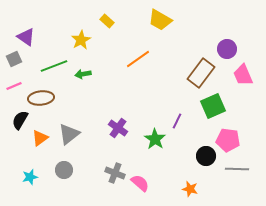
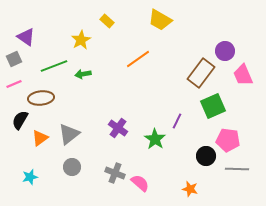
purple circle: moved 2 px left, 2 px down
pink line: moved 2 px up
gray circle: moved 8 px right, 3 px up
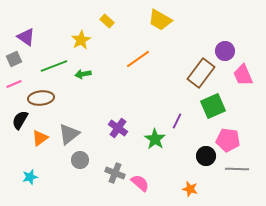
gray circle: moved 8 px right, 7 px up
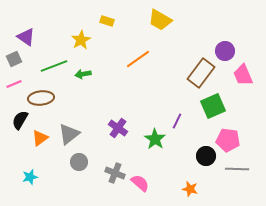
yellow rectangle: rotated 24 degrees counterclockwise
gray circle: moved 1 px left, 2 px down
